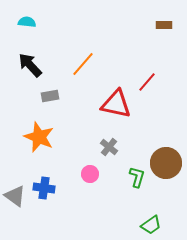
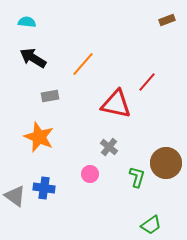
brown rectangle: moved 3 px right, 5 px up; rotated 21 degrees counterclockwise
black arrow: moved 3 px right, 7 px up; rotated 16 degrees counterclockwise
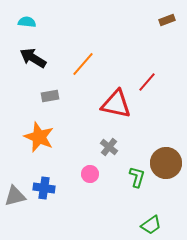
gray triangle: rotated 50 degrees counterclockwise
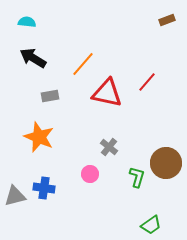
red triangle: moved 9 px left, 11 px up
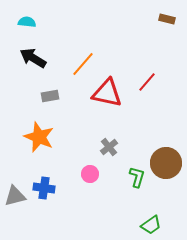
brown rectangle: moved 1 px up; rotated 35 degrees clockwise
gray cross: rotated 12 degrees clockwise
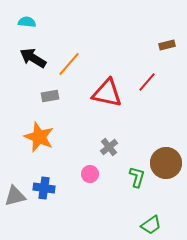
brown rectangle: moved 26 px down; rotated 28 degrees counterclockwise
orange line: moved 14 px left
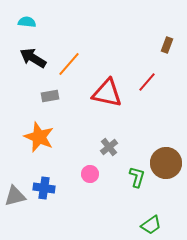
brown rectangle: rotated 56 degrees counterclockwise
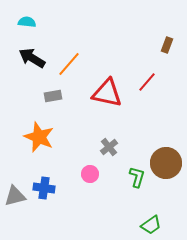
black arrow: moved 1 px left
gray rectangle: moved 3 px right
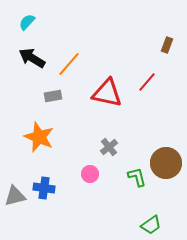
cyan semicircle: rotated 54 degrees counterclockwise
green L-shape: rotated 30 degrees counterclockwise
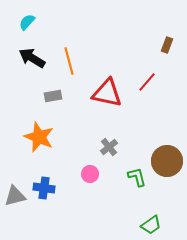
orange line: moved 3 px up; rotated 56 degrees counterclockwise
brown circle: moved 1 px right, 2 px up
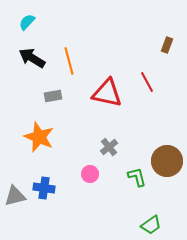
red line: rotated 70 degrees counterclockwise
